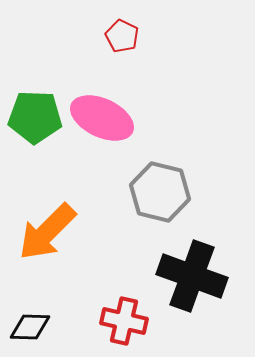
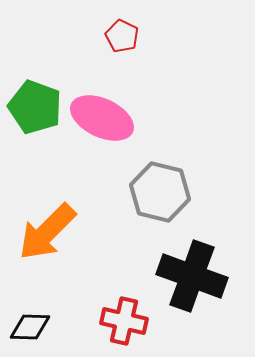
green pentagon: moved 10 px up; rotated 18 degrees clockwise
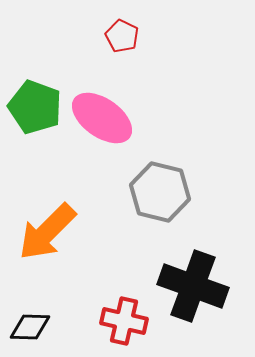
pink ellipse: rotated 10 degrees clockwise
black cross: moved 1 px right, 10 px down
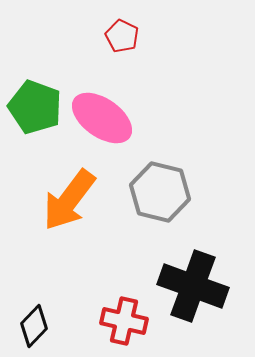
orange arrow: moved 22 px right, 32 px up; rotated 8 degrees counterclockwise
black diamond: moved 4 px right, 1 px up; rotated 48 degrees counterclockwise
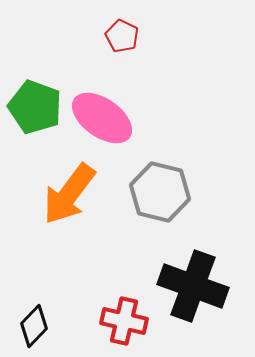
orange arrow: moved 6 px up
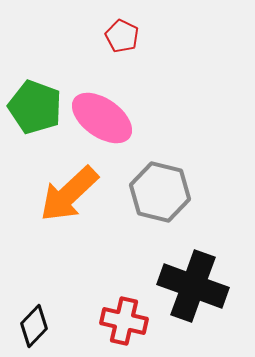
orange arrow: rotated 10 degrees clockwise
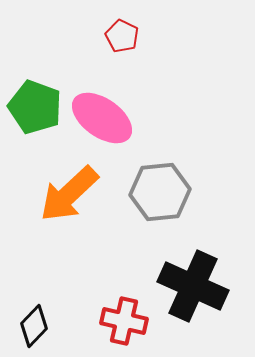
gray hexagon: rotated 20 degrees counterclockwise
black cross: rotated 4 degrees clockwise
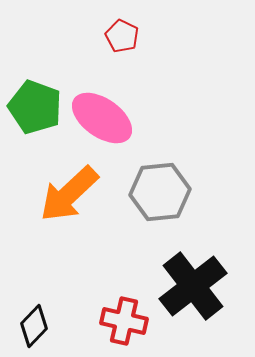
black cross: rotated 28 degrees clockwise
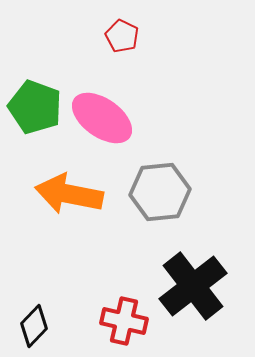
orange arrow: rotated 54 degrees clockwise
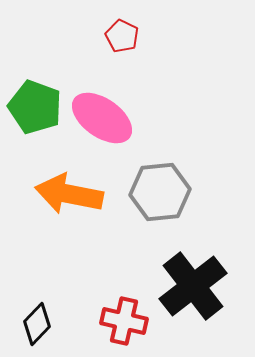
black diamond: moved 3 px right, 2 px up
